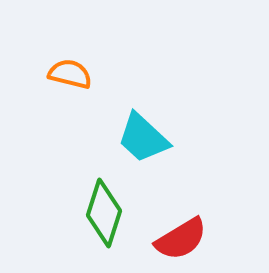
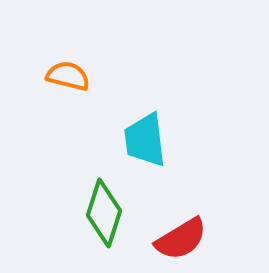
orange semicircle: moved 2 px left, 2 px down
cyan trapezoid: moved 2 px right, 2 px down; rotated 40 degrees clockwise
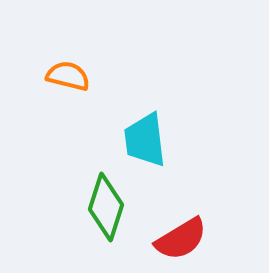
green diamond: moved 2 px right, 6 px up
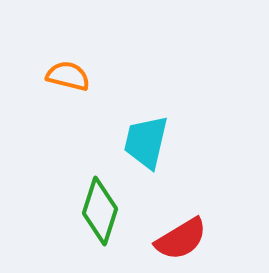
cyan trapezoid: moved 1 px right, 2 px down; rotated 20 degrees clockwise
green diamond: moved 6 px left, 4 px down
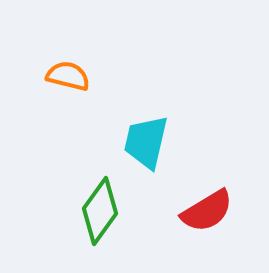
green diamond: rotated 18 degrees clockwise
red semicircle: moved 26 px right, 28 px up
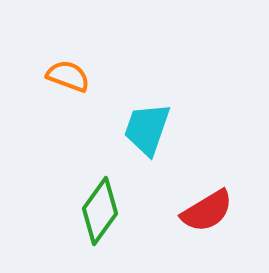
orange semicircle: rotated 6 degrees clockwise
cyan trapezoid: moved 1 px right, 13 px up; rotated 6 degrees clockwise
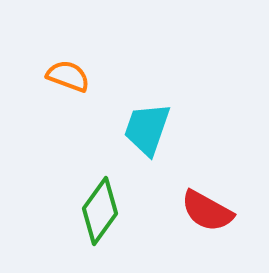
red semicircle: rotated 60 degrees clockwise
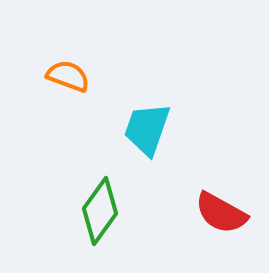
red semicircle: moved 14 px right, 2 px down
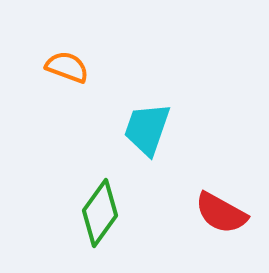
orange semicircle: moved 1 px left, 9 px up
green diamond: moved 2 px down
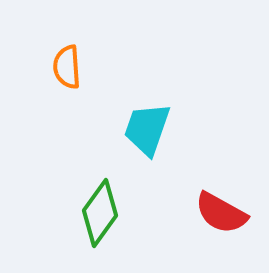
orange semicircle: rotated 114 degrees counterclockwise
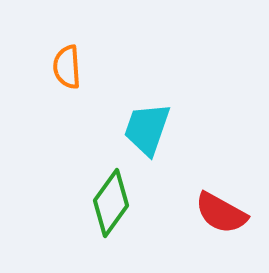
green diamond: moved 11 px right, 10 px up
